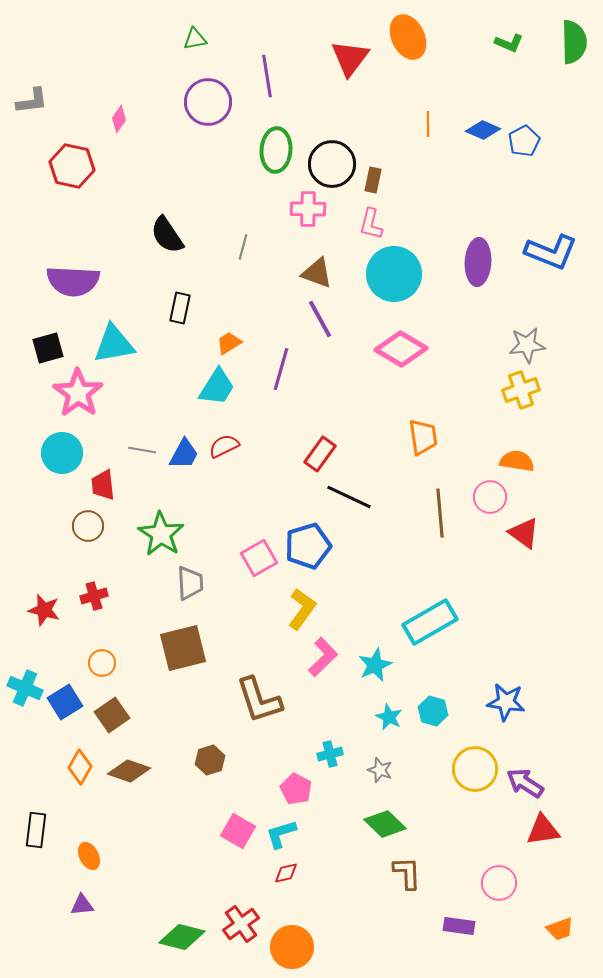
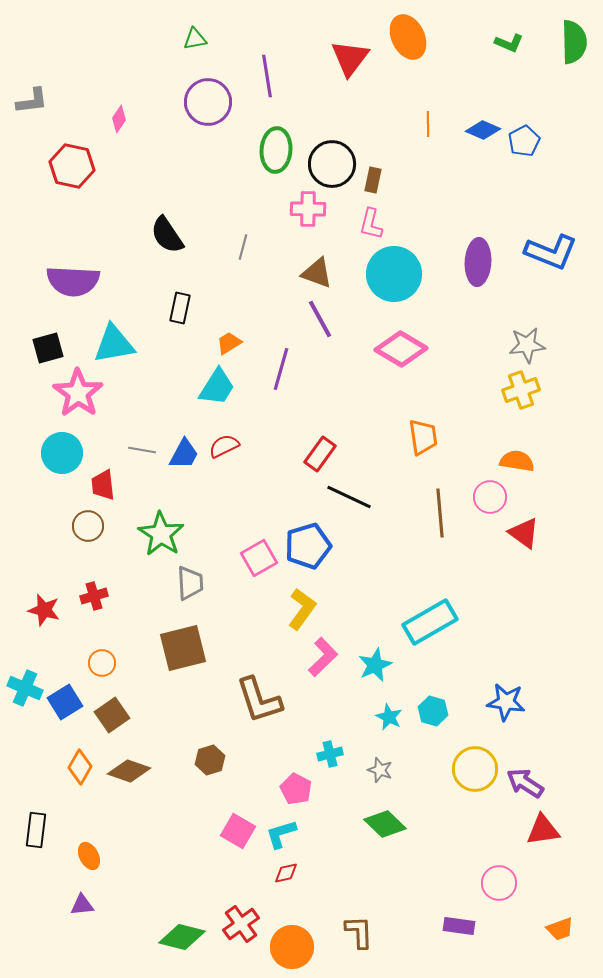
brown L-shape at (407, 873): moved 48 px left, 59 px down
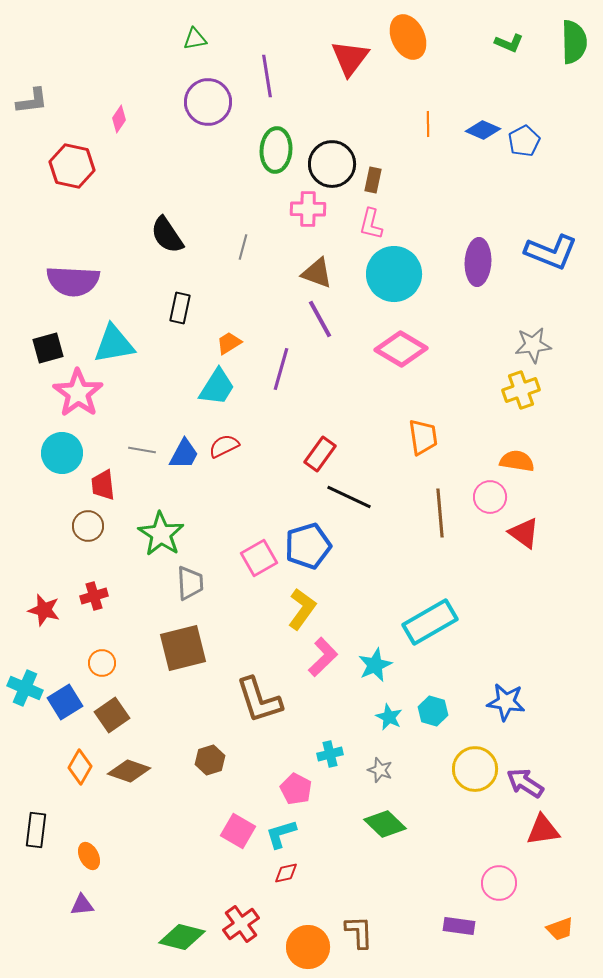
gray star at (527, 345): moved 6 px right
orange circle at (292, 947): moved 16 px right
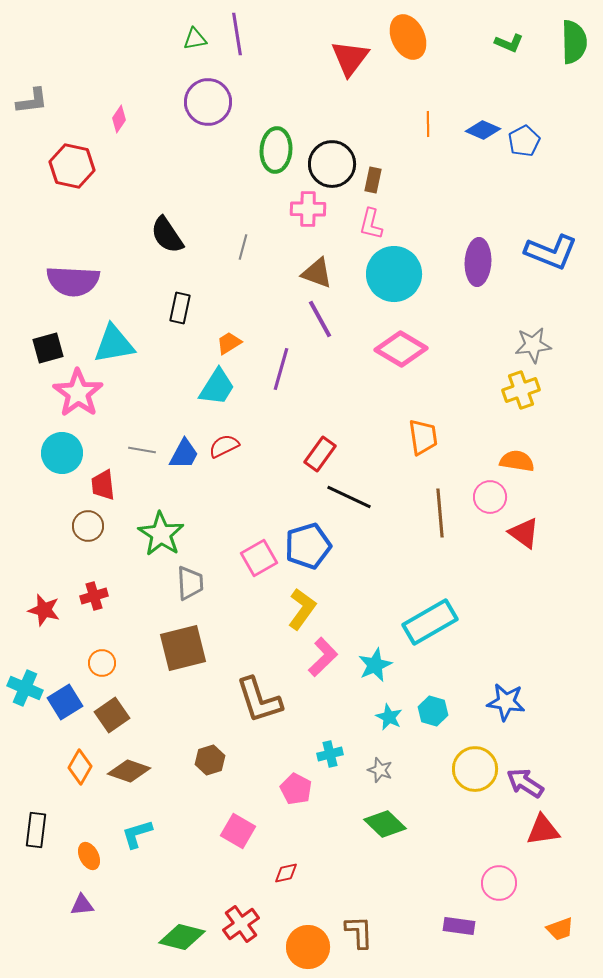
purple line at (267, 76): moved 30 px left, 42 px up
cyan L-shape at (281, 834): moved 144 px left
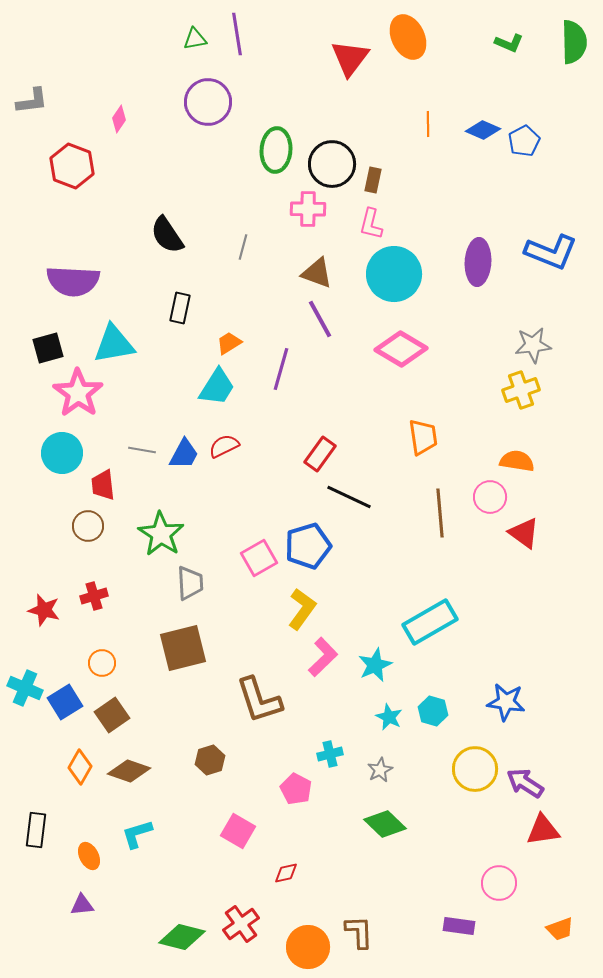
red hexagon at (72, 166): rotated 9 degrees clockwise
gray star at (380, 770): rotated 25 degrees clockwise
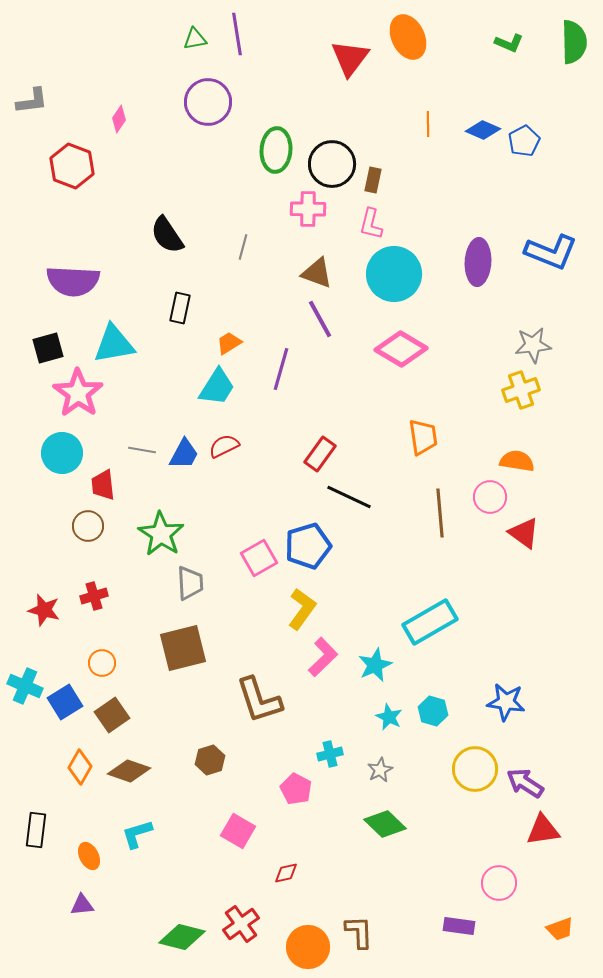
cyan cross at (25, 688): moved 2 px up
